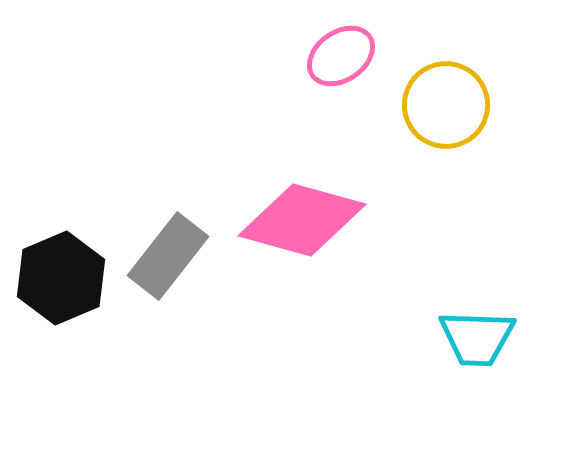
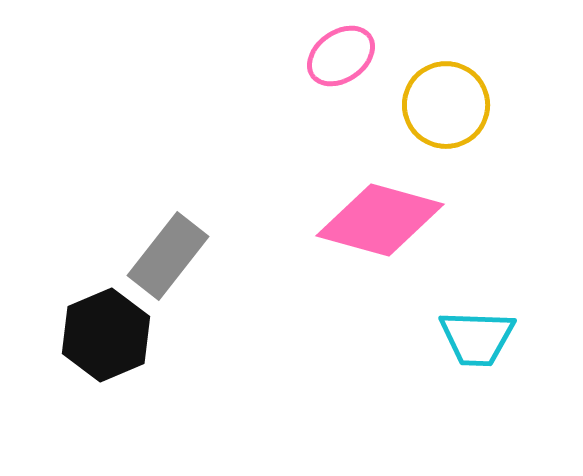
pink diamond: moved 78 px right
black hexagon: moved 45 px right, 57 px down
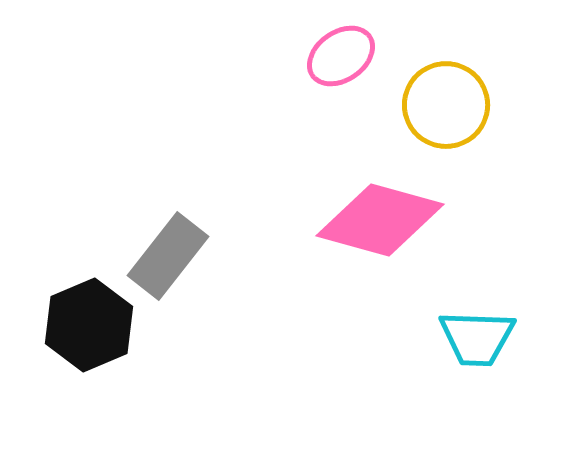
black hexagon: moved 17 px left, 10 px up
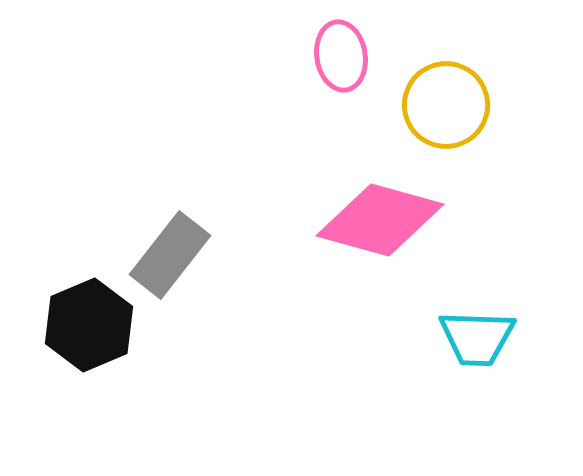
pink ellipse: rotated 64 degrees counterclockwise
gray rectangle: moved 2 px right, 1 px up
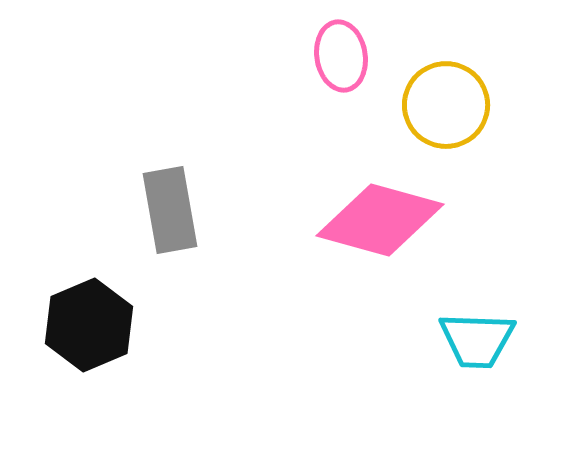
gray rectangle: moved 45 px up; rotated 48 degrees counterclockwise
cyan trapezoid: moved 2 px down
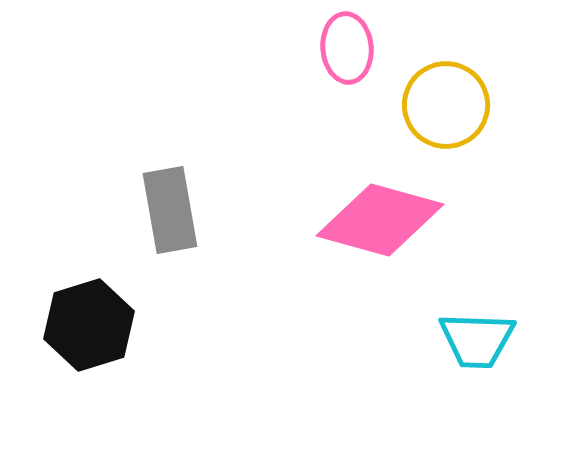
pink ellipse: moved 6 px right, 8 px up; rotated 4 degrees clockwise
black hexagon: rotated 6 degrees clockwise
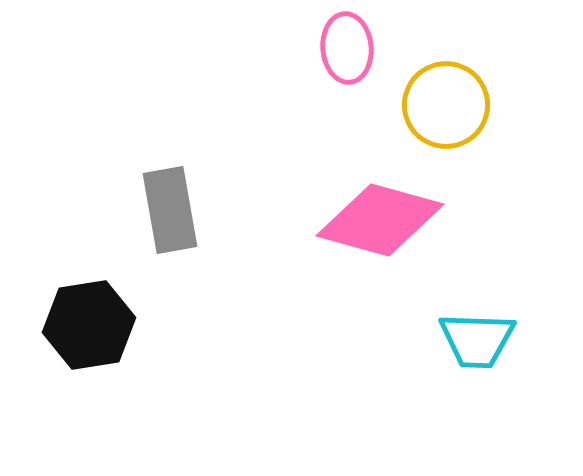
black hexagon: rotated 8 degrees clockwise
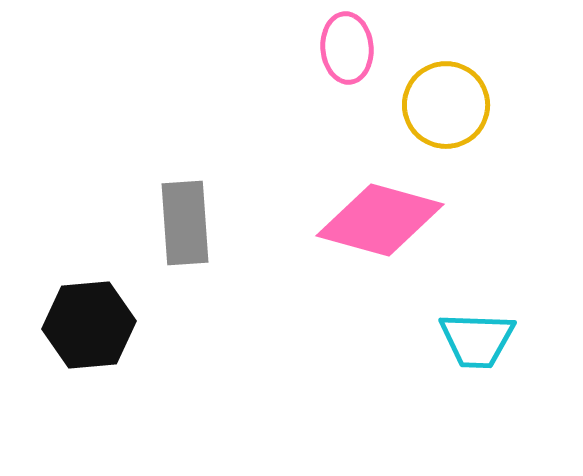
gray rectangle: moved 15 px right, 13 px down; rotated 6 degrees clockwise
black hexagon: rotated 4 degrees clockwise
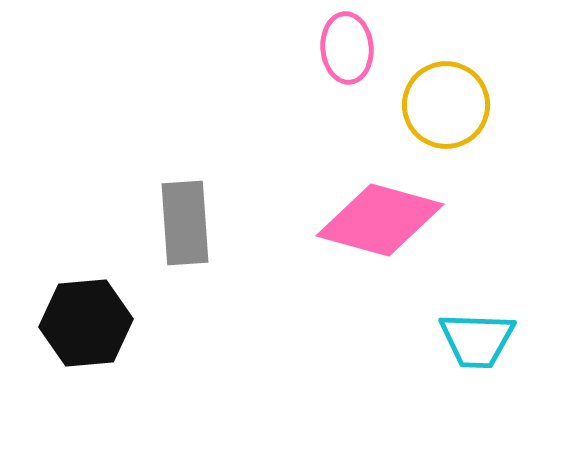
black hexagon: moved 3 px left, 2 px up
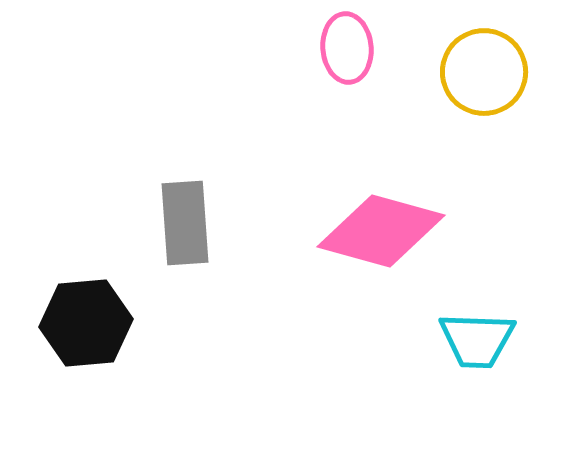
yellow circle: moved 38 px right, 33 px up
pink diamond: moved 1 px right, 11 px down
